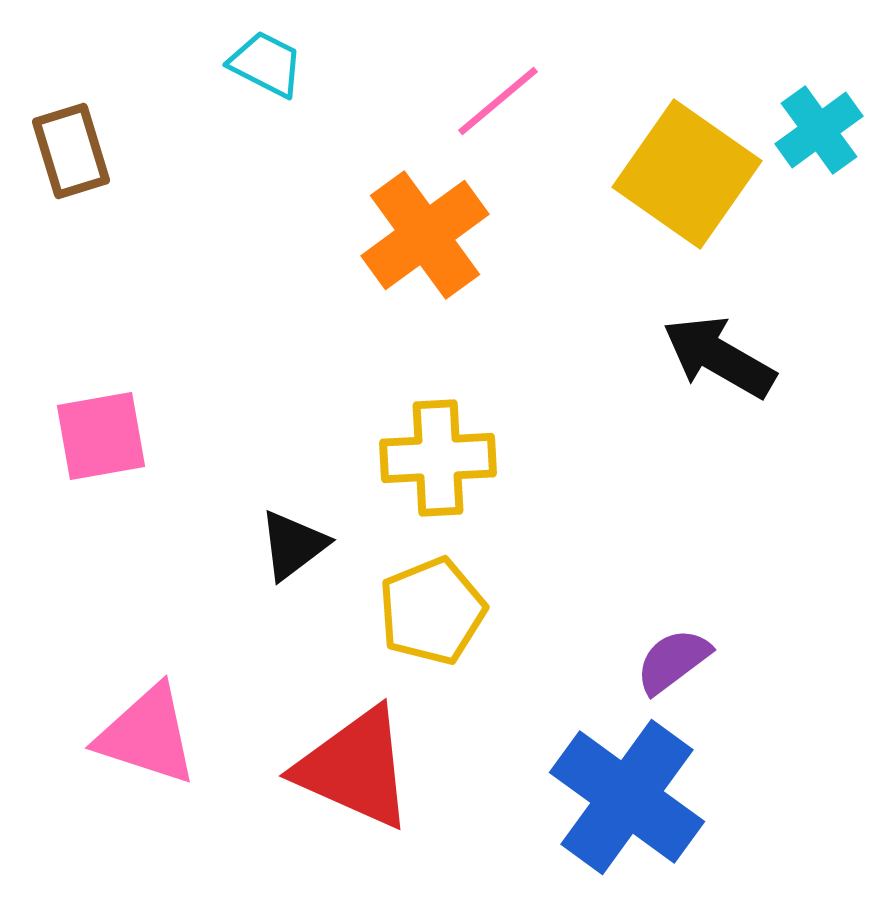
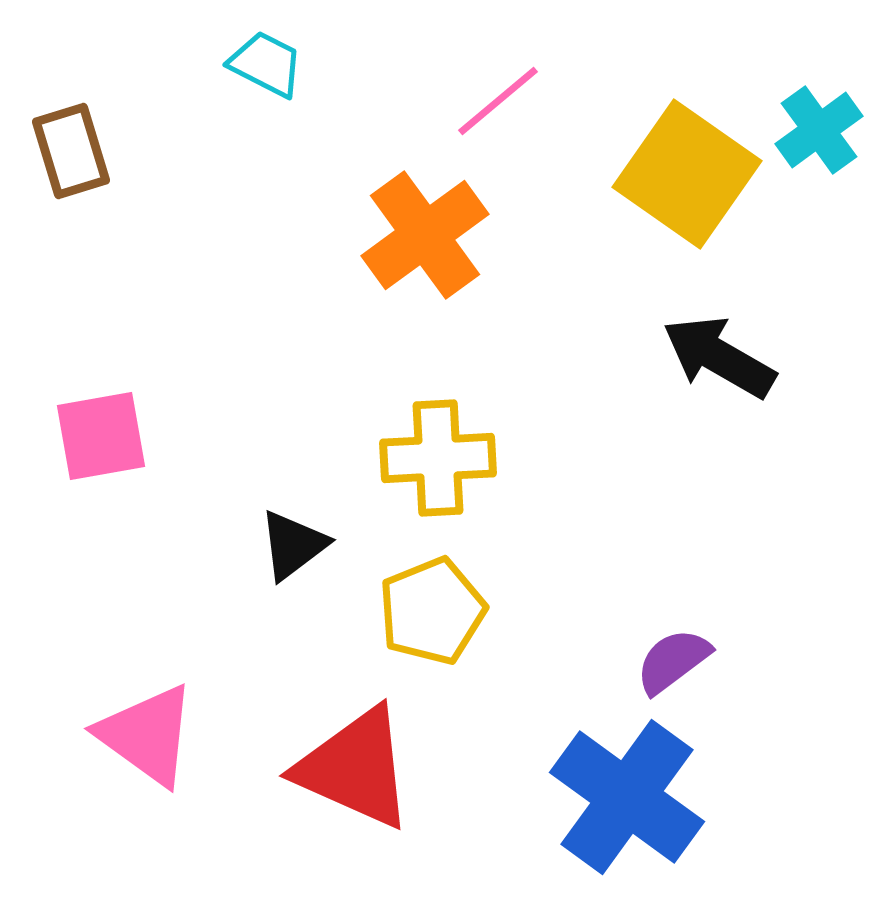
pink triangle: rotated 18 degrees clockwise
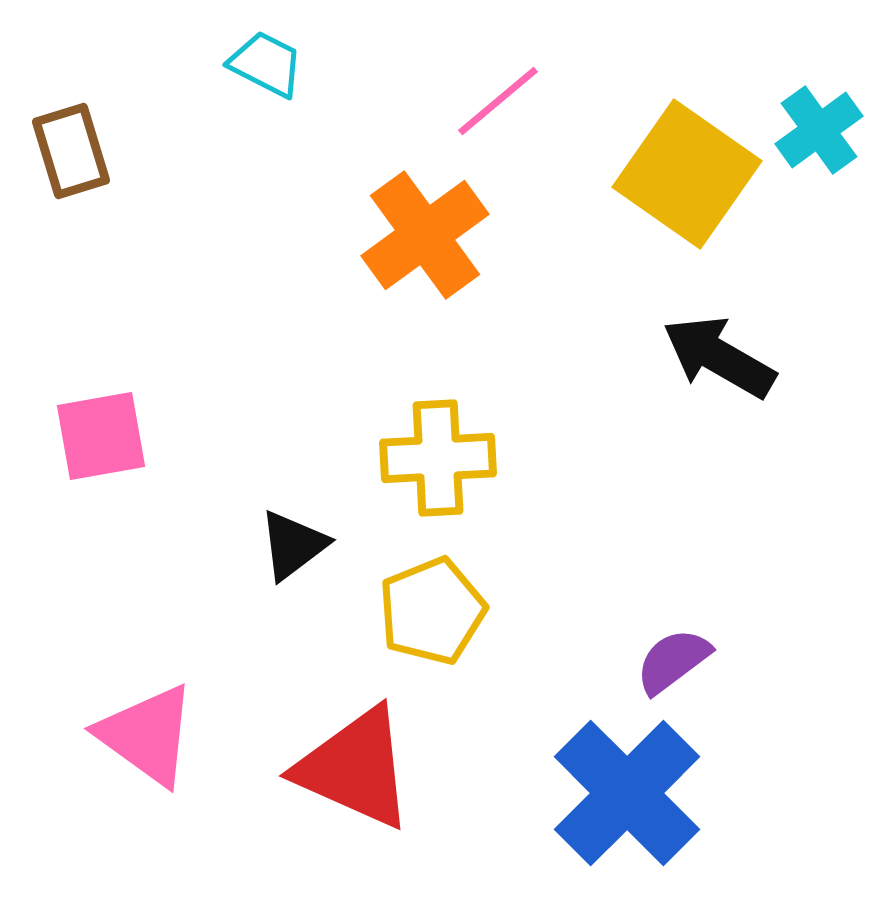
blue cross: moved 4 px up; rotated 9 degrees clockwise
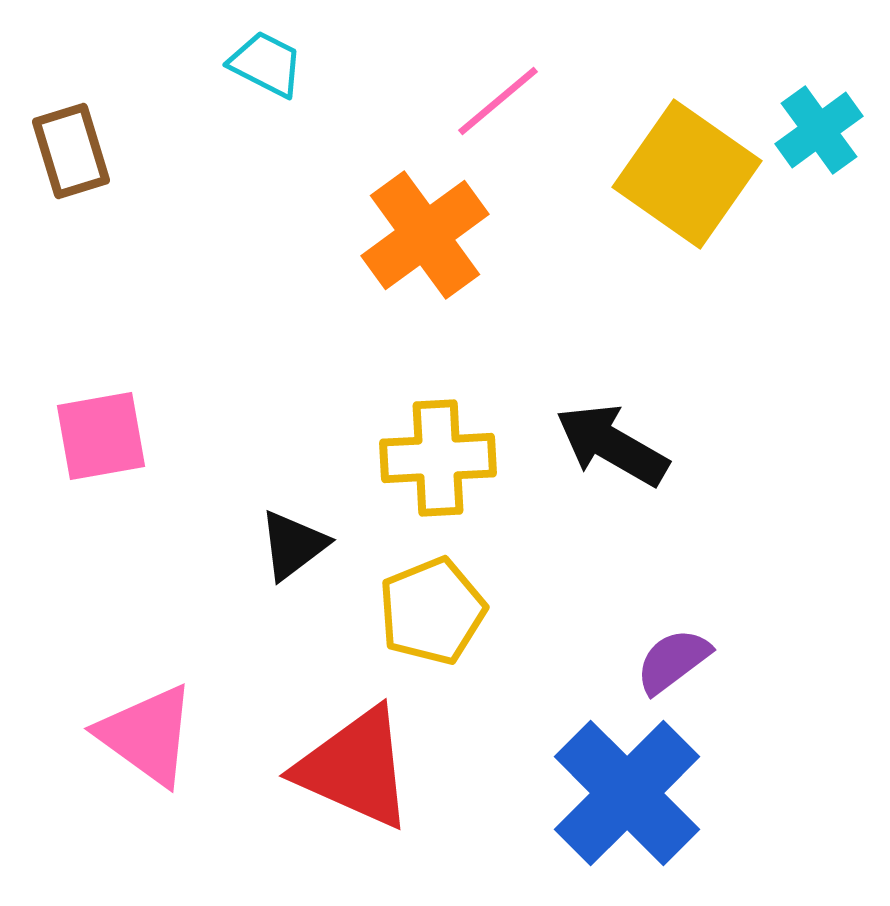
black arrow: moved 107 px left, 88 px down
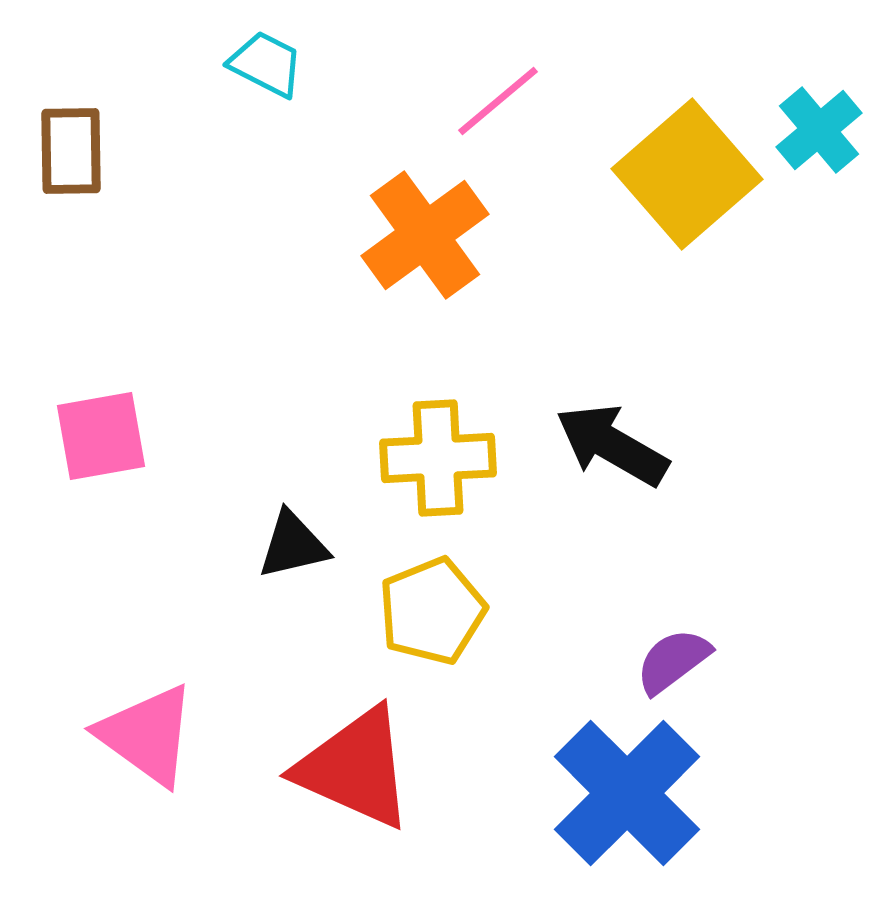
cyan cross: rotated 4 degrees counterclockwise
brown rectangle: rotated 16 degrees clockwise
yellow square: rotated 14 degrees clockwise
black triangle: rotated 24 degrees clockwise
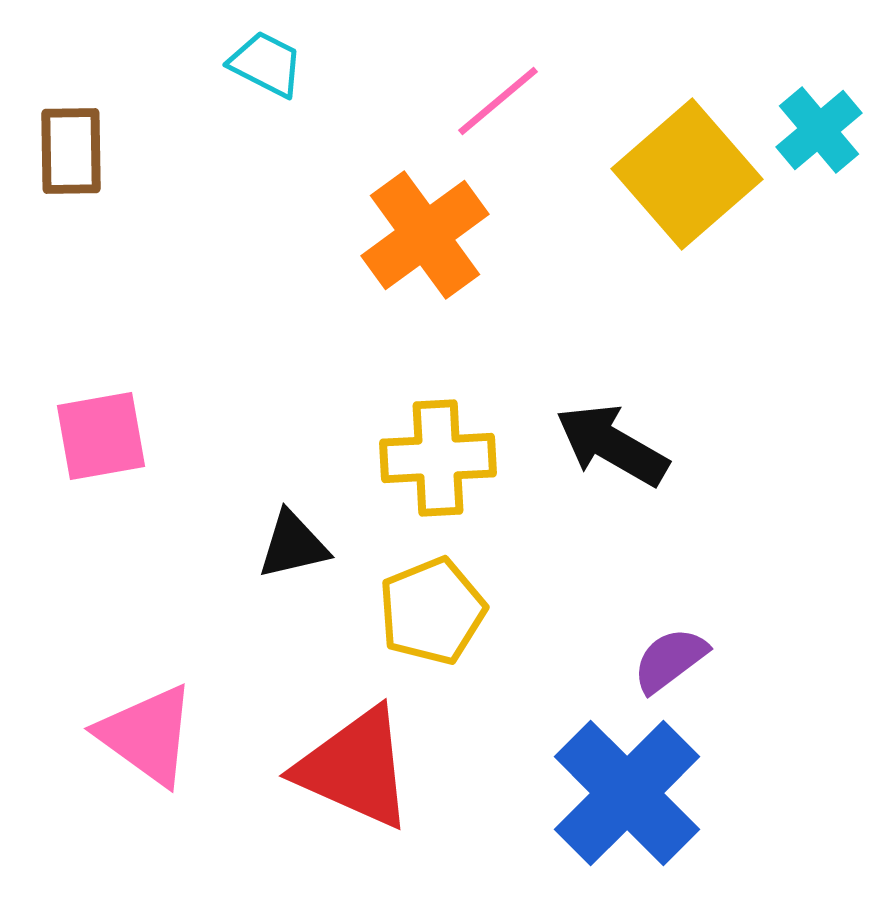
purple semicircle: moved 3 px left, 1 px up
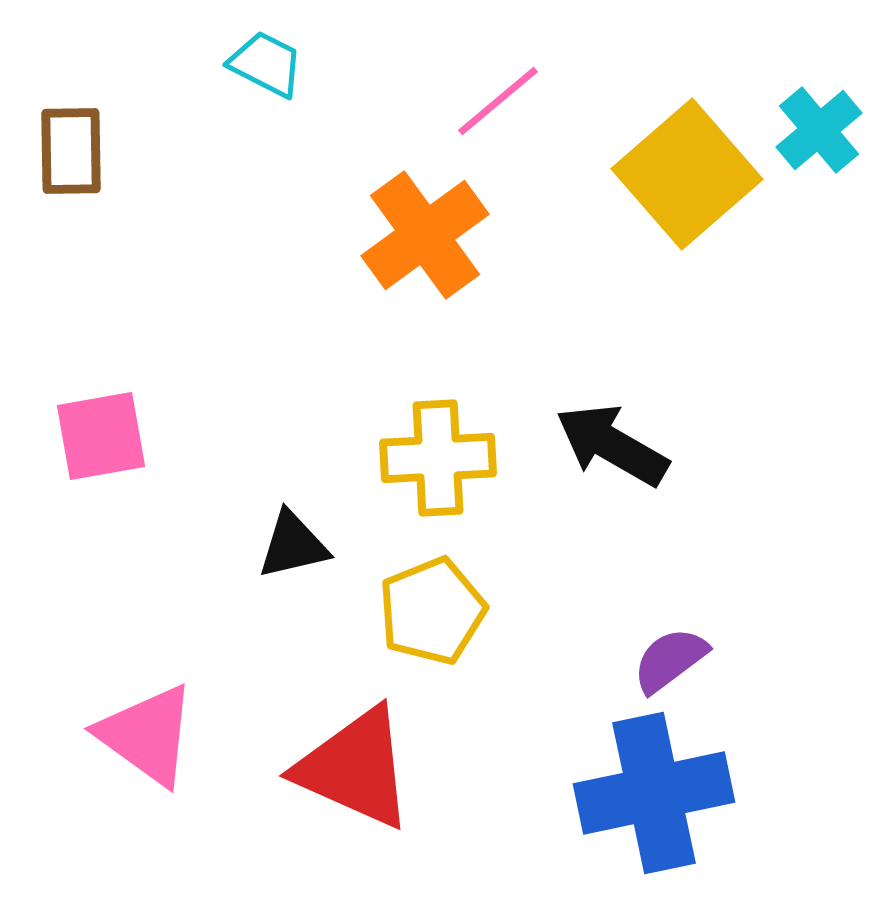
blue cross: moved 27 px right; rotated 33 degrees clockwise
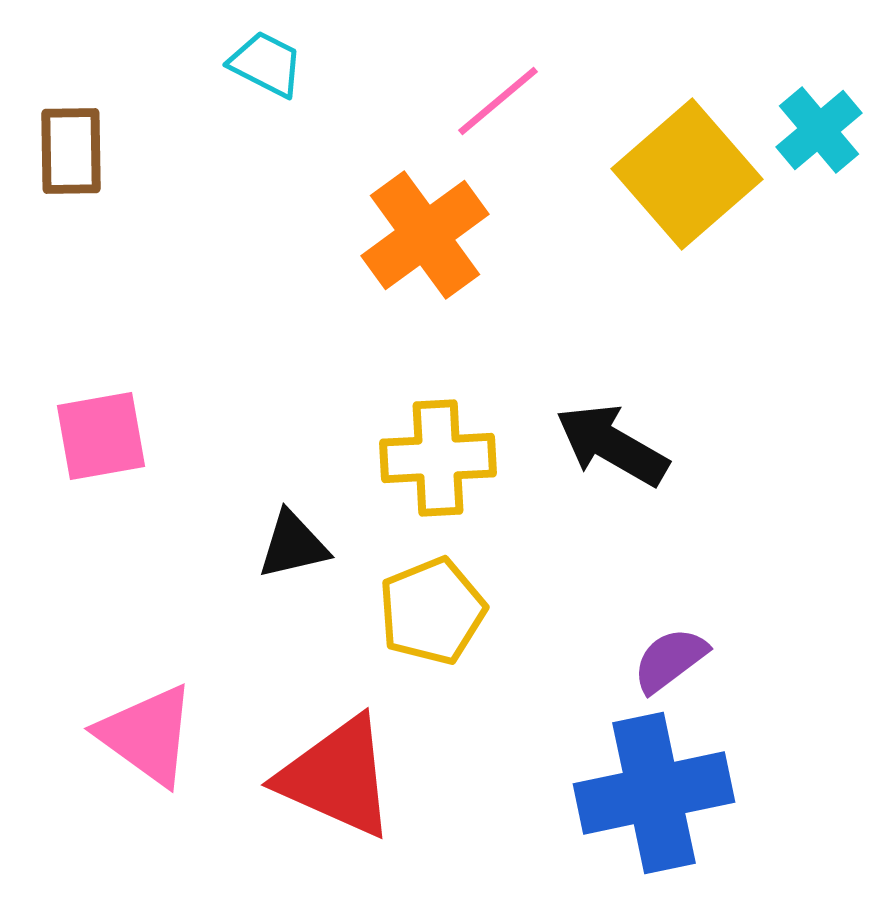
red triangle: moved 18 px left, 9 px down
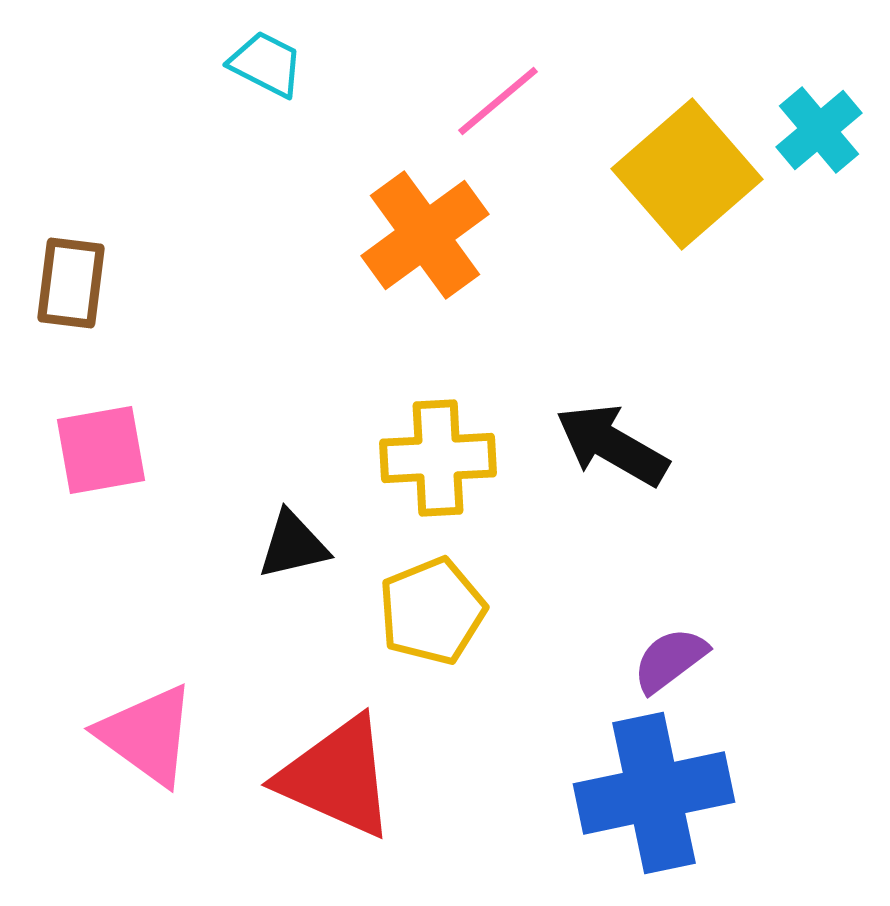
brown rectangle: moved 132 px down; rotated 8 degrees clockwise
pink square: moved 14 px down
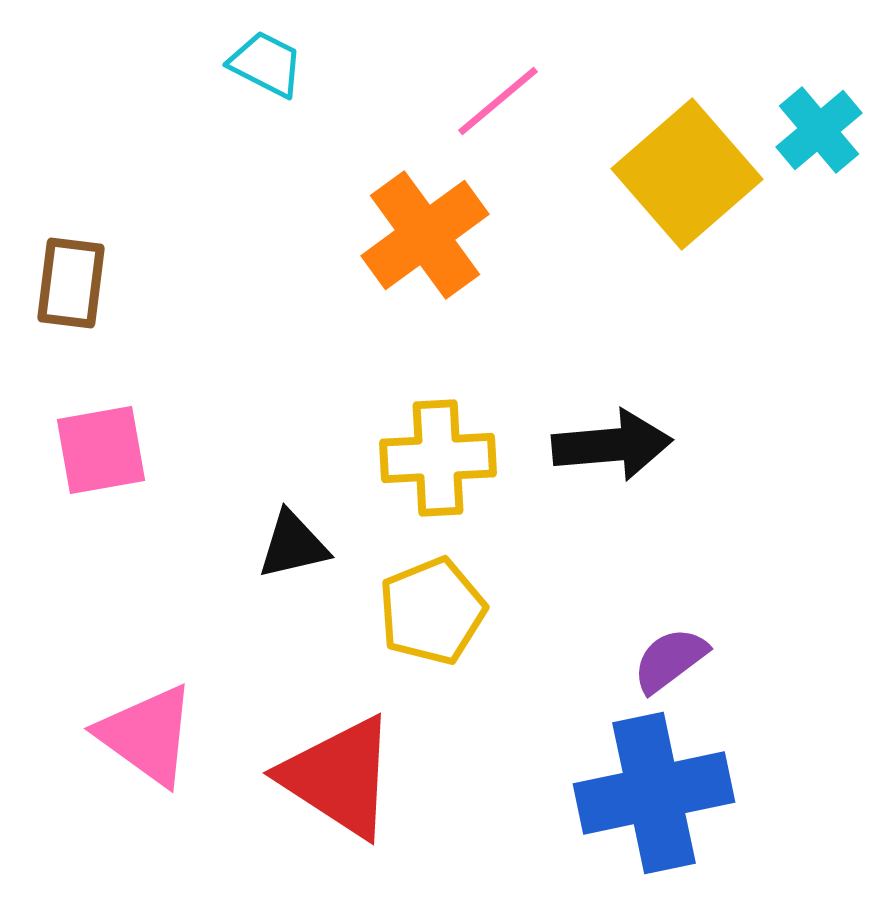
black arrow: rotated 145 degrees clockwise
red triangle: moved 2 px right; rotated 9 degrees clockwise
